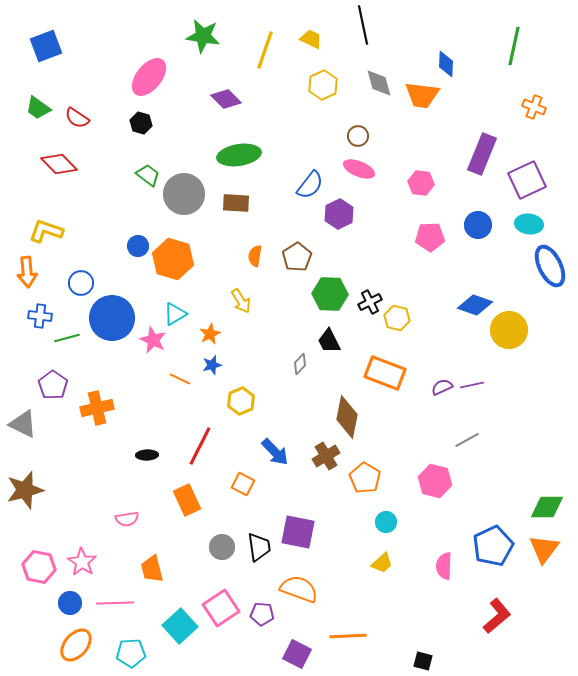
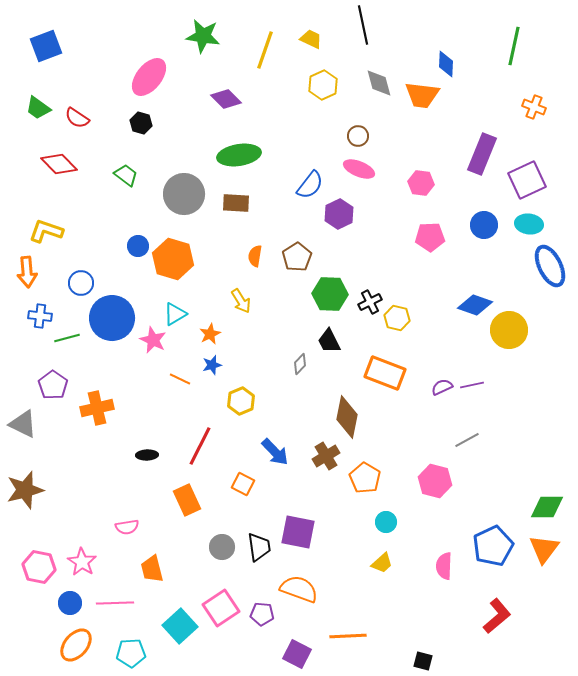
green trapezoid at (148, 175): moved 22 px left
blue circle at (478, 225): moved 6 px right
pink semicircle at (127, 519): moved 8 px down
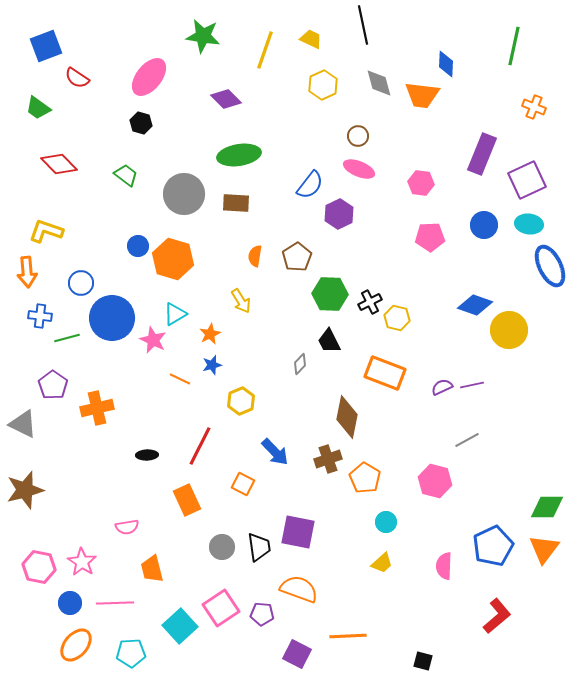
red semicircle at (77, 118): moved 40 px up
brown cross at (326, 456): moved 2 px right, 3 px down; rotated 12 degrees clockwise
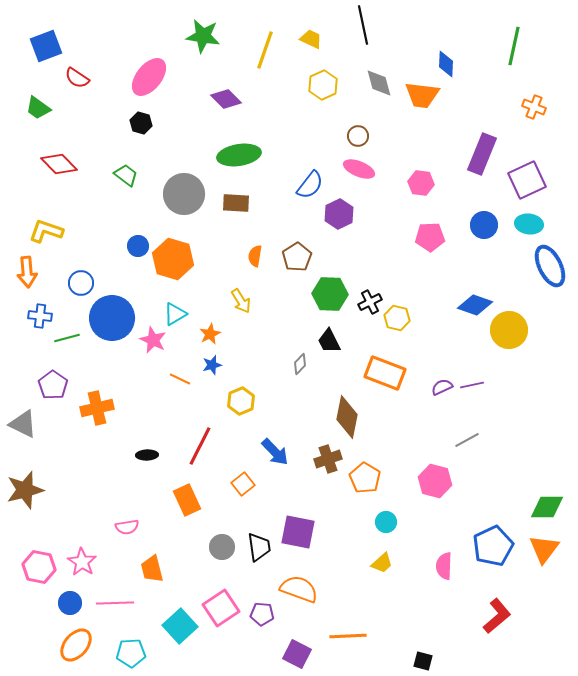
orange square at (243, 484): rotated 25 degrees clockwise
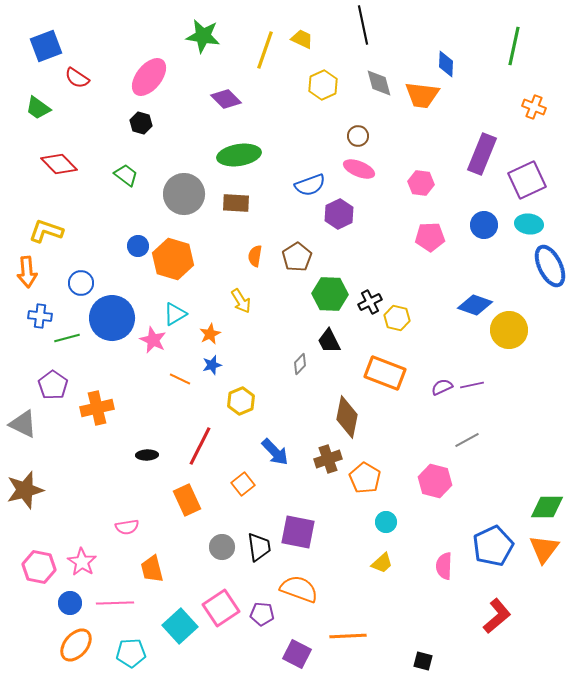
yellow trapezoid at (311, 39): moved 9 px left
blue semicircle at (310, 185): rotated 32 degrees clockwise
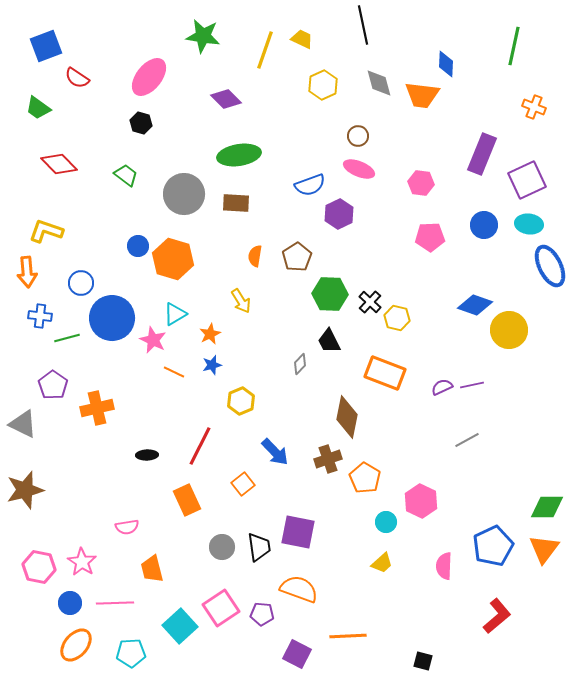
black cross at (370, 302): rotated 20 degrees counterclockwise
orange line at (180, 379): moved 6 px left, 7 px up
pink hexagon at (435, 481): moved 14 px left, 20 px down; rotated 12 degrees clockwise
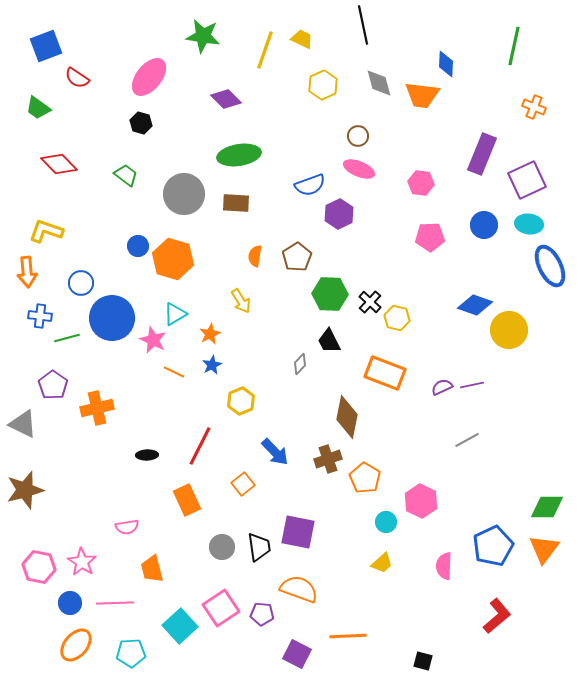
blue star at (212, 365): rotated 12 degrees counterclockwise
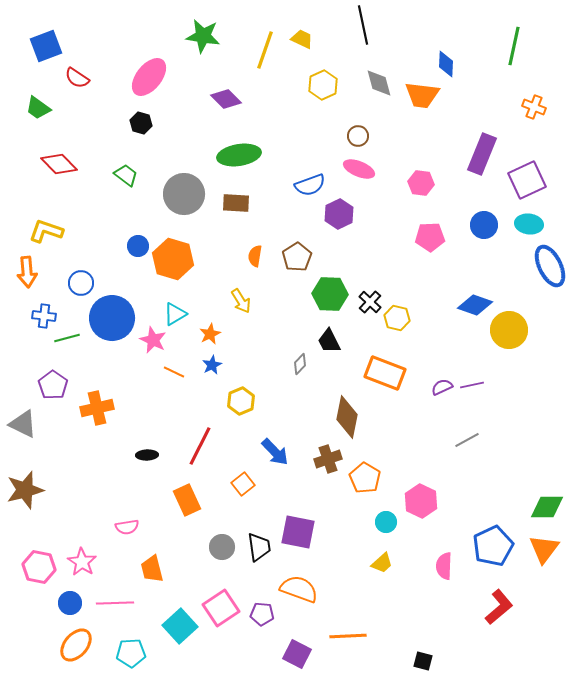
blue cross at (40, 316): moved 4 px right
red L-shape at (497, 616): moved 2 px right, 9 px up
